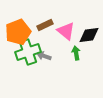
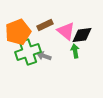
black diamond: moved 7 px left
green arrow: moved 1 px left, 2 px up
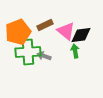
black diamond: moved 1 px left
green cross: rotated 15 degrees clockwise
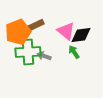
brown rectangle: moved 9 px left
green arrow: moved 1 px left, 1 px down; rotated 24 degrees counterclockwise
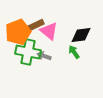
pink triangle: moved 17 px left
green cross: rotated 15 degrees clockwise
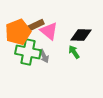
black diamond: rotated 10 degrees clockwise
gray arrow: rotated 136 degrees counterclockwise
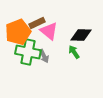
brown rectangle: moved 1 px right, 2 px up
